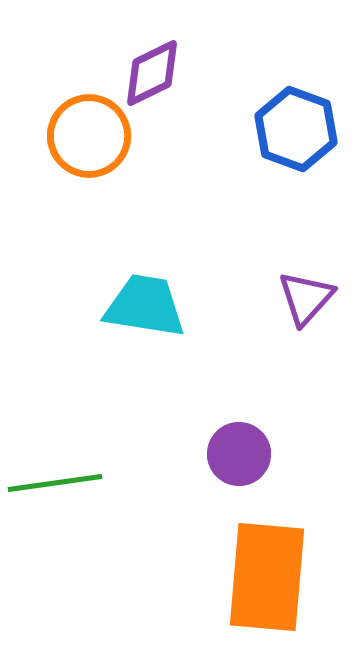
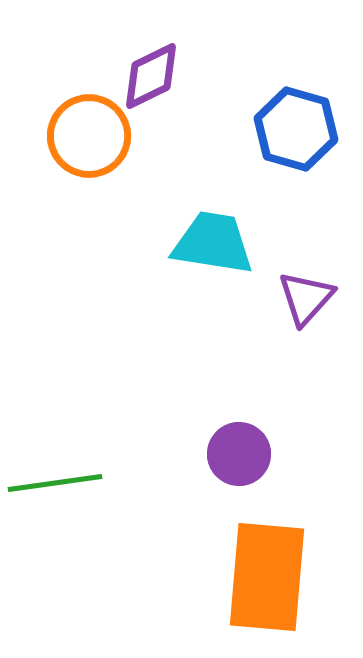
purple diamond: moved 1 px left, 3 px down
blue hexagon: rotated 4 degrees counterclockwise
cyan trapezoid: moved 68 px right, 63 px up
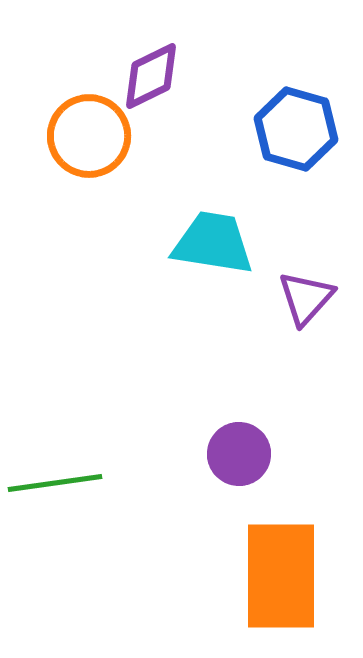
orange rectangle: moved 14 px right, 1 px up; rotated 5 degrees counterclockwise
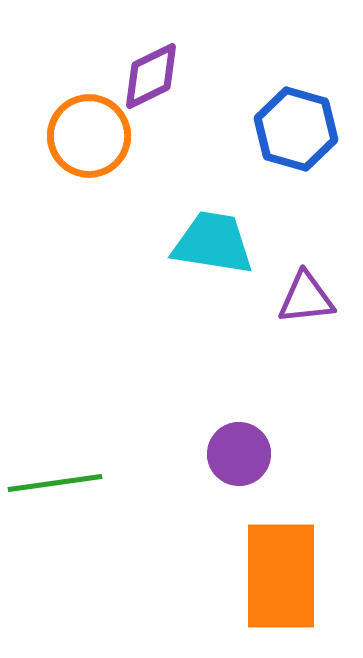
purple triangle: rotated 42 degrees clockwise
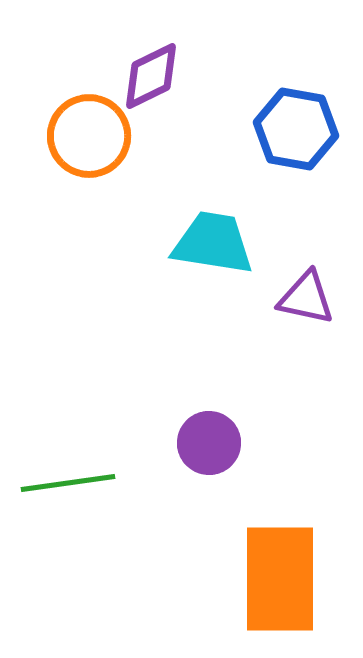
blue hexagon: rotated 6 degrees counterclockwise
purple triangle: rotated 18 degrees clockwise
purple circle: moved 30 px left, 11 px up
green line: moved 13 px right
orange rectangle: moved 1 px left, 3 px down
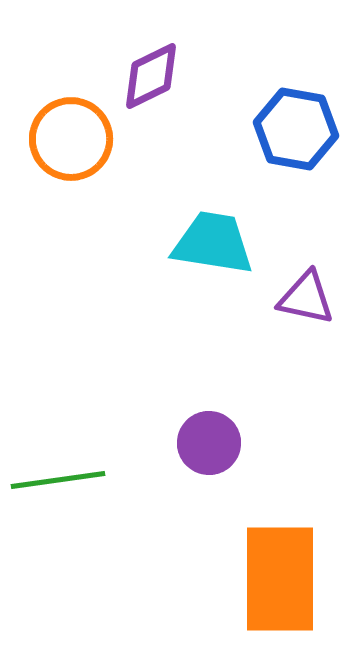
orange circle: moved 18 px left, 3 px down
green line: moved 10 px left, 3 px up
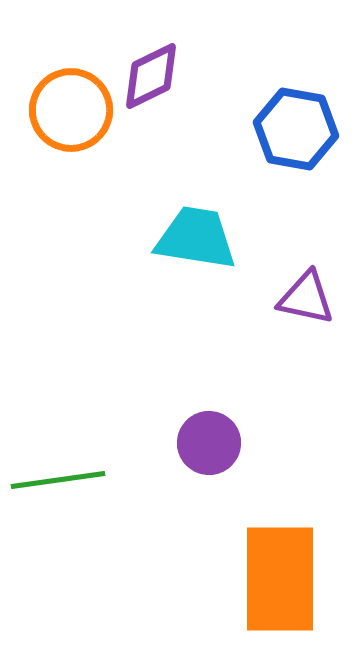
orange circle: moved 29 px up
cyan trapezoid: moved 17 px left, 5 px up
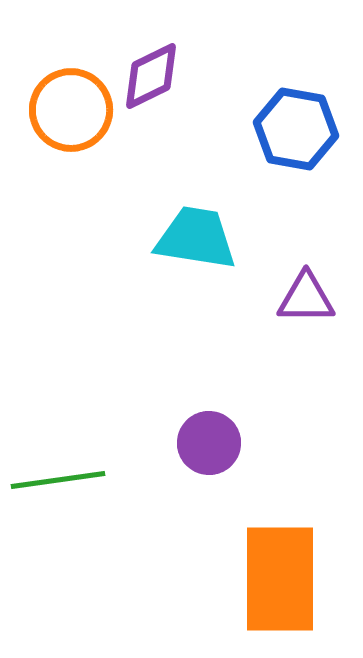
purple triangle: rotated 12 degrees counterclockwise
